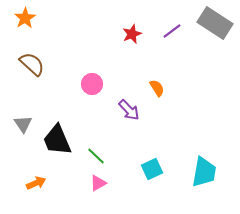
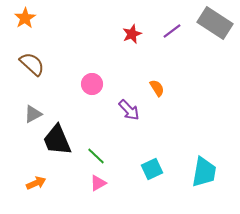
gray triangle: moved 10 px right, 10 px up; rotated 36 degrees clockwise
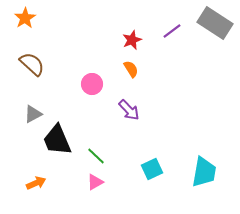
red star: moved 6 px down
orange semicircle: moved 26 px left, 19 px up
pink triangle: moved 3 px left, 1 px up
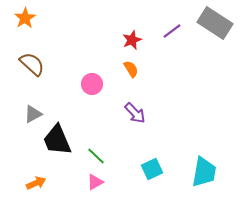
purple arrow: moved 6 px right, 3 px down
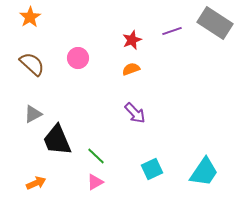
orange star: moved 5 px right, 1 px up
purple line: rotated 18 degrees clockwise
orange semicircle: rotated 78 degrees counterclockwise
pink circle: moved 14 px left, 26 px up
cyan trapezoid: rotated 24 degrees clockwise
